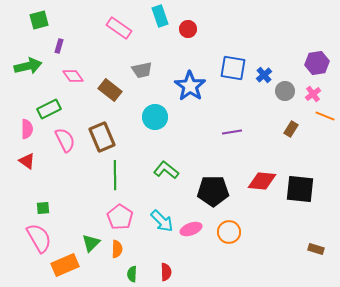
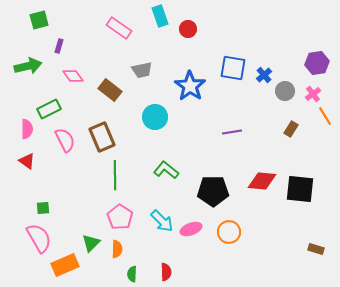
orange line at (325, 116): rotated 36 degrees clockwise
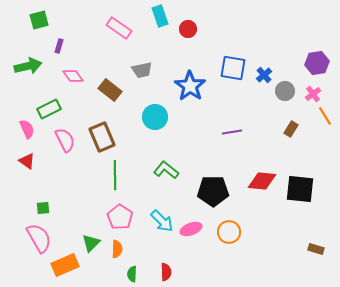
pink semicircle at (27, 129): rotated 24 degrees counterclockwise
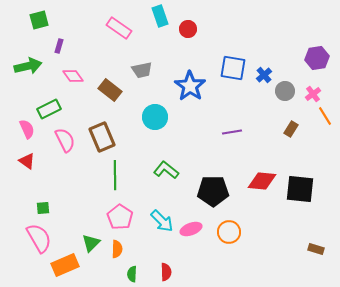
purple hexagon at (317, 63): moved 5 px up
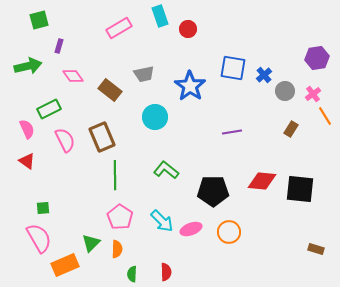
pink rectangle at (119, 28): rotated 65 degrees counterclockwise
gray trapezoid at (142, 70): moved 2 px right, 4 px down
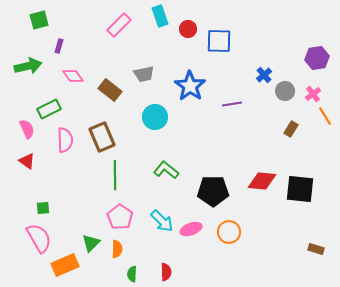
pink rectangle at (119, 28): moved 3 px up; rotated 15 degrees counterclockwise
blue square at (233, 68): moved 14 px left, 27 px up; rotated 8 degrees counterclockwise
purple line at (232, 132): moved 28 px up
pink semicircle at (65, 140): rotated 25 degrees clockwise
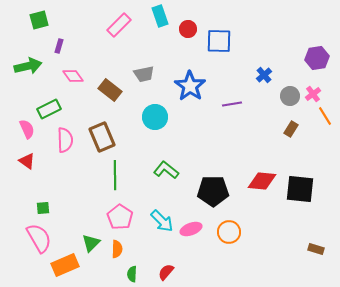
gray circle at (285, 91): moved 5 px right, 5 px down
red semicircle at (166, 272): rotated 138 degrees counterclockwise
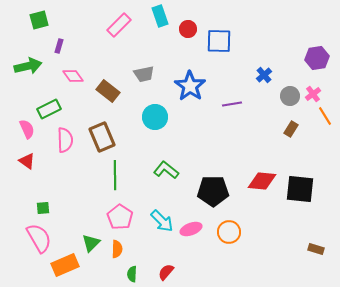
brown rectangle at (110, 90): moved 2 px left, 1 px down
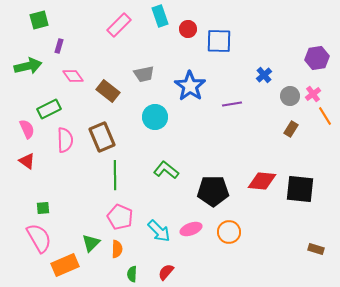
pink pentagon at (120, 217): rotated 10 degrees counterclockwise
cyan arrow at (162, 221): moved 3 px left, 10 px down
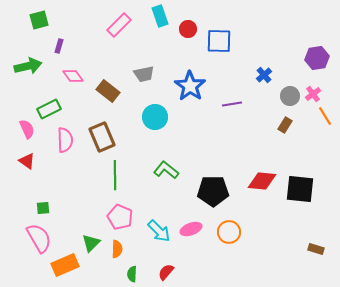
brown rectangle at (291, 129): moved 6 px left, 4 px up
